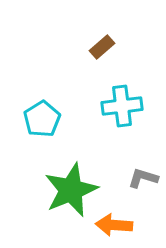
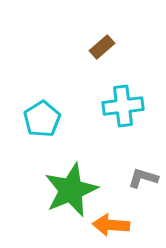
cyan cross: moved 1 px right
orange arrow: moved 3 px left
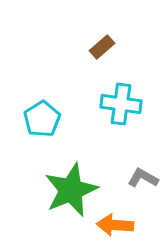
cyan cross: moved 2 px left, 2 px up; rotated 15 degrees clockwise
gray L-shape: rotated 12 degrees clockwise
orange arrow: moved 4 px right
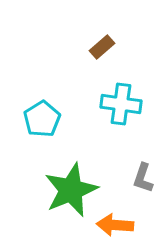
gray L-shape: rotated 100 degrees counterclockwise
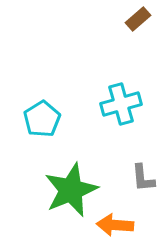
brown rectangle: moved 36 px right, 28 px up
cyan cross: rotated 24 degrees counterclockwise
gray L-shape: rotated 24 degrees counterclockwise
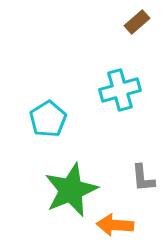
brown rectangle: moved 1 px left, 3 px down
cyan cross: moved 1 px left, 14 px up
cyan pentagon: moved 6 px right
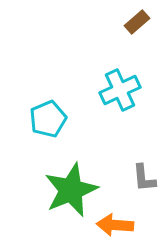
cyan cross: rotated 9 degrees counterclockwise
cyan pentagon: rotated 9 degrees clockwise
gray L-shape: moved 1 px right
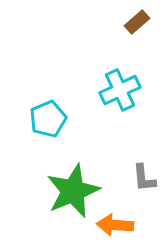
green star: moved 2 px right, 1 px down
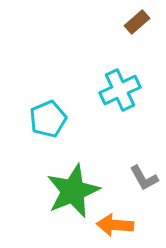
gray L-shape: rotated 24 degrees counterclockwise
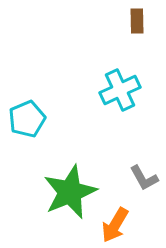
brown rectangle: moved 1 px up; rotated 50 degrees counterclockwise
cyan pentagon: moved 21 px left
green star: moved 3 px left, 1 px down
orange arrow: rotated 63 degrees counterclockwise
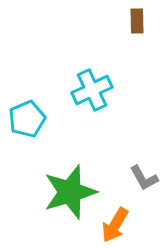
cyan cross: moved 28 px left
green star: rotated 6 degrees clockwise
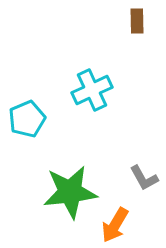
green star: rotated 10 degrees clockwise
